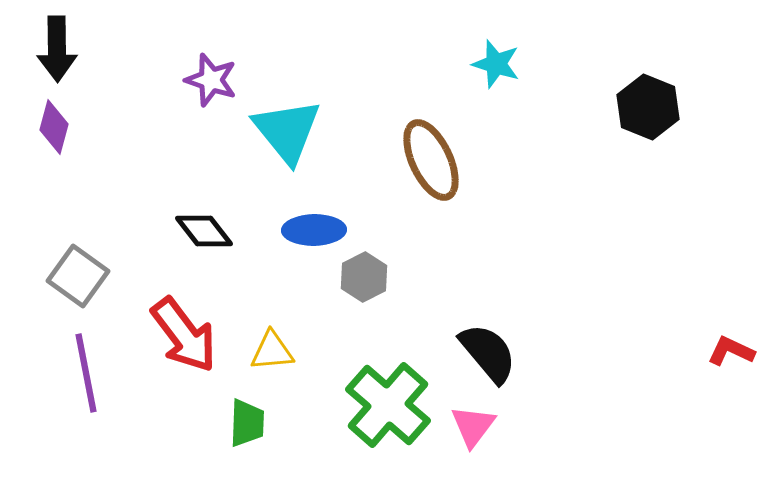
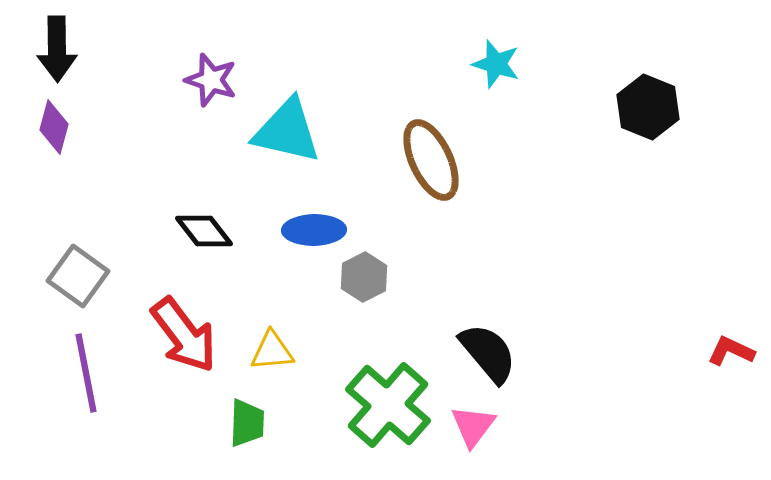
cyan triangle: rotated 38 degrees counterclockwise
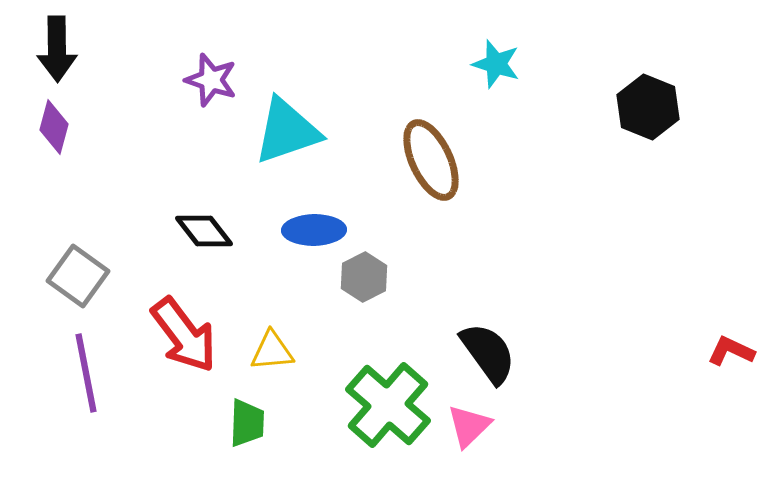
cyan triangle: rotated 32 degrees counterclockwise
black semicircle: rotated 4 degrees clockwise
pink triangle: moved 4 px left; rotated 9 degrees clockwise
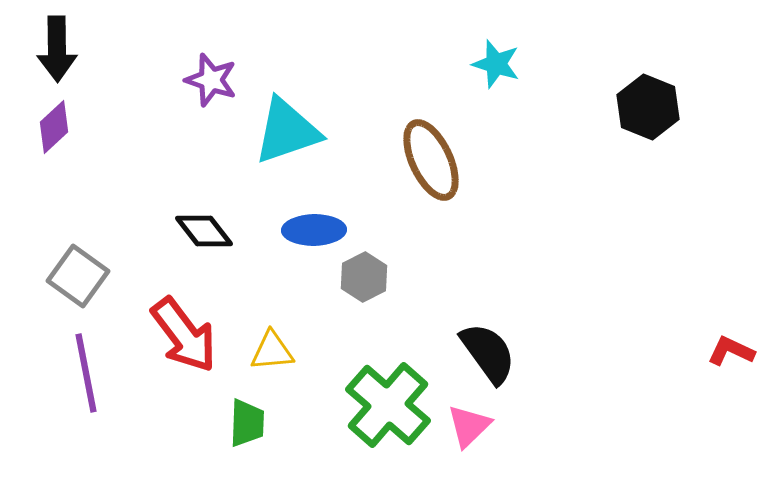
purple diamond: rotated 32 degrees clockwise
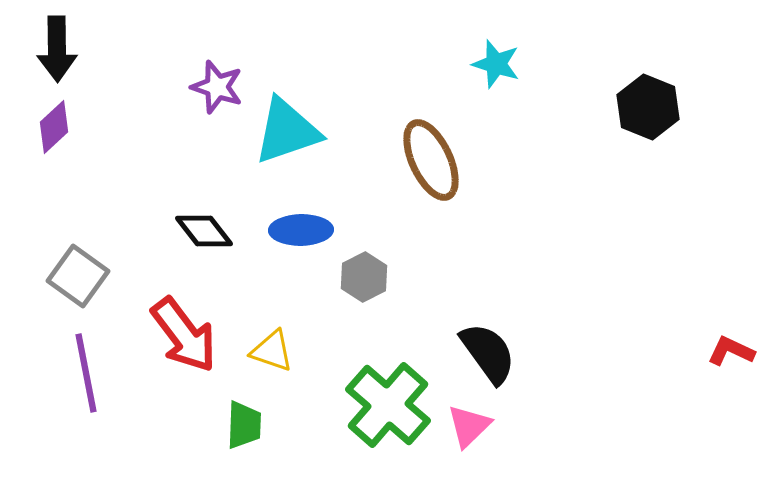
purple star: moved 6 px right, 7 px down
blue ellipse: moved 13 px left
yellow triangle: rotated 24 degrees clockwise
green trapezoid: moved 3 px left, 2 px down
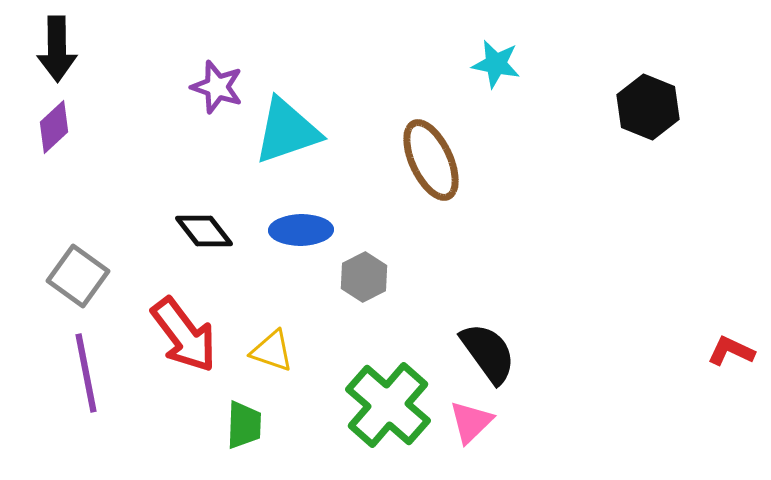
cyan star: rotated 6 degrees counterclockwise
pink triangle: moved 2 px right, 4 px up
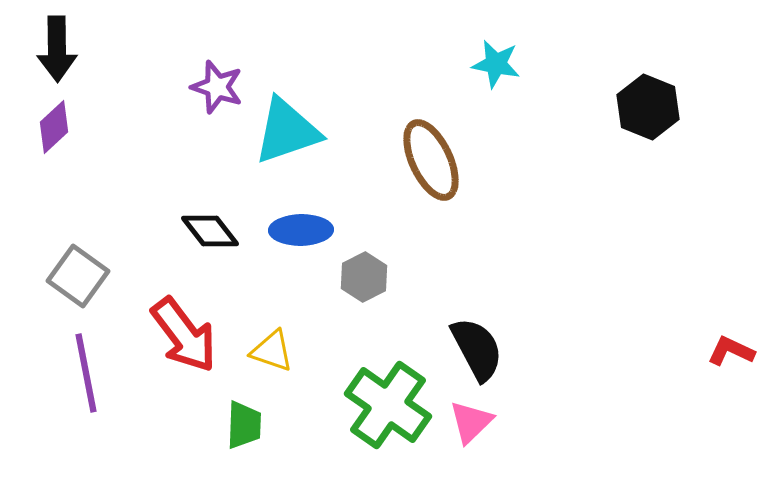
black diamond: moved 6 px right
black semicircle: moved 11 px left, 4 px up; rotated 8 degrees clockwise
green cross: rotated 6 degrees counterclockwise
